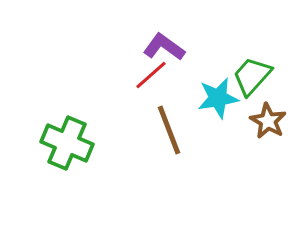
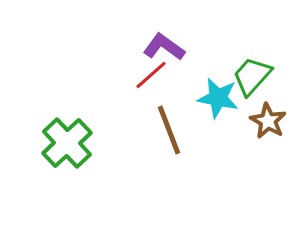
cyan star: rotated 21 degrees clockwise
green cross: rotated 24 degrees clockwise
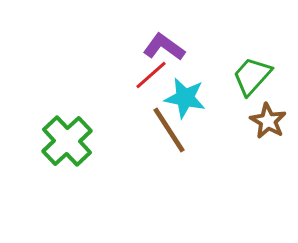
cyan star: moved 33 px left
brown line: rotated 12 degrees counterclockwise
green cross: moved 2 px up
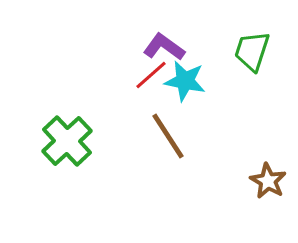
green trapezoid: moved 25 px up; rotated 24 degrees counterclockwise
cyan star: moved 17 px up
brown star: moved 60 px down
brown line: moved 1 px left, 6 px down
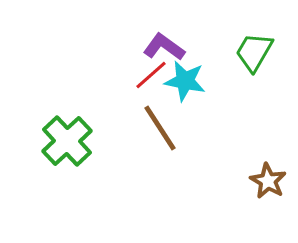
green trapezoid: moved 2 px right, 1 px down; rotated 12 degrees clockwise
brown line: moved 8 px left, 8 px up
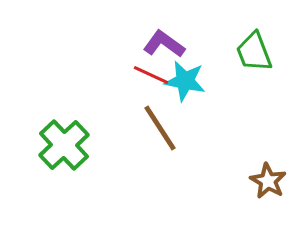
purple L-shape: moved 3 px up
green trapezoid: rotated 51 degrees counterclockwise
red line: rotated 66 degrees clockwise
green cross: moved 3 px left, 4 px down
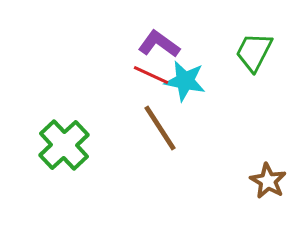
purple L-shape: moved 5 px left
green trapezoid: rotated 48 degrees clockwise
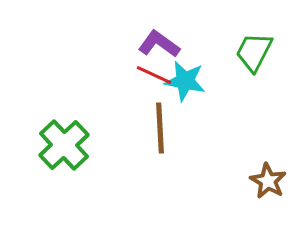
red line: moved 3 px right
brown line: rotated 30 degrees clockwise
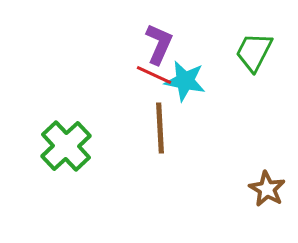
purple L-shape: rotated 78 degrees clockwise
green cross: moved 2 px right, 1 px down
brown star: moved 1 px left, 8 px down
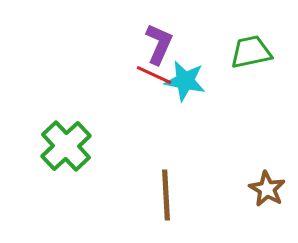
green trapezoid: moved 3 px left; rotated 51 degrees clockwise
brown line: moved 6 px right, 67 px down
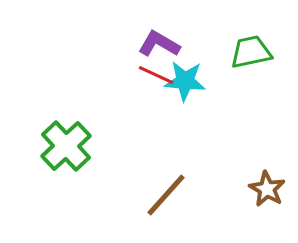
purple L-shape: rotated 84 degrees counterclockwise
red line: moved 2 px right
cyan star: rotated 6 degrees counterclockwise
brown line: rotated 45 degrees clockwise
